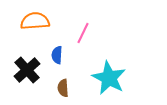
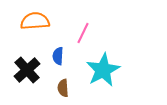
blue semicircle: moved 1 px right, 1 px down
cyan star: moved 6 px left, 8 px up; rotated 16 degrees clockwise
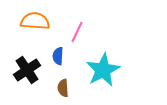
orange semicircle: rotated 8 degrees clockwise
pink line: moved 6 px left, 1 px up
black cross: rotated 8 degrees clockwise
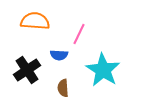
pink line: moved 2 px right, 2 px down
blue semicircle: moved 1 px right, 1 px up; rotated 90 degrees counterclockwise
cyan star: rotated 12 degrees counterclockwise
